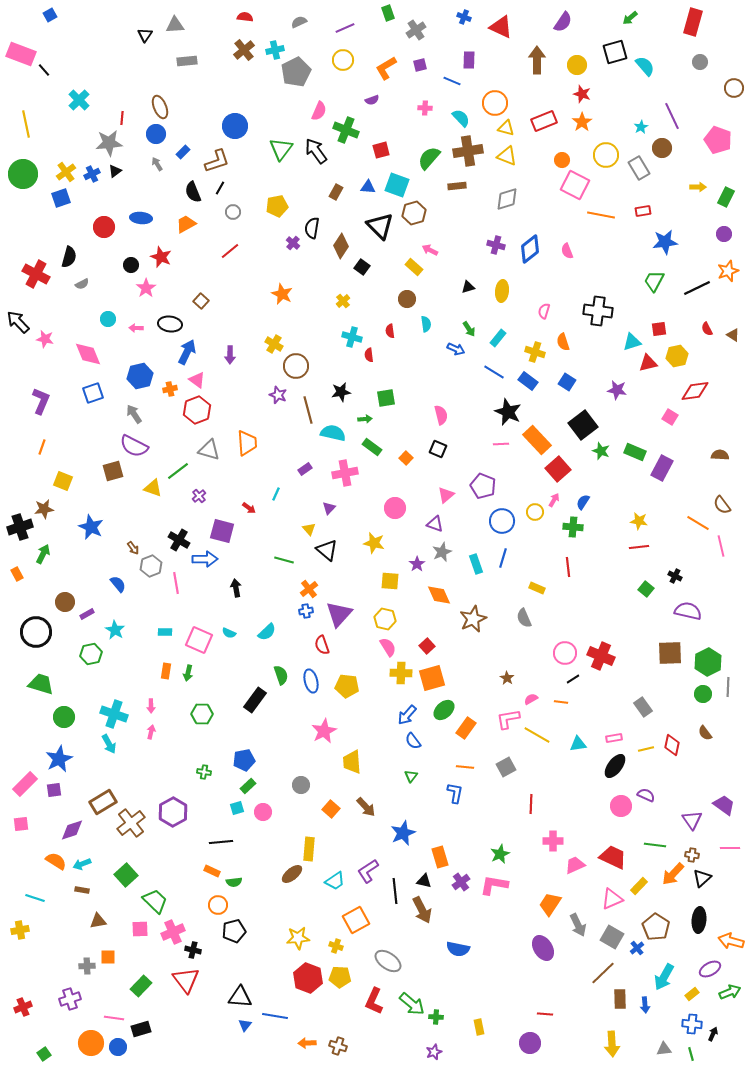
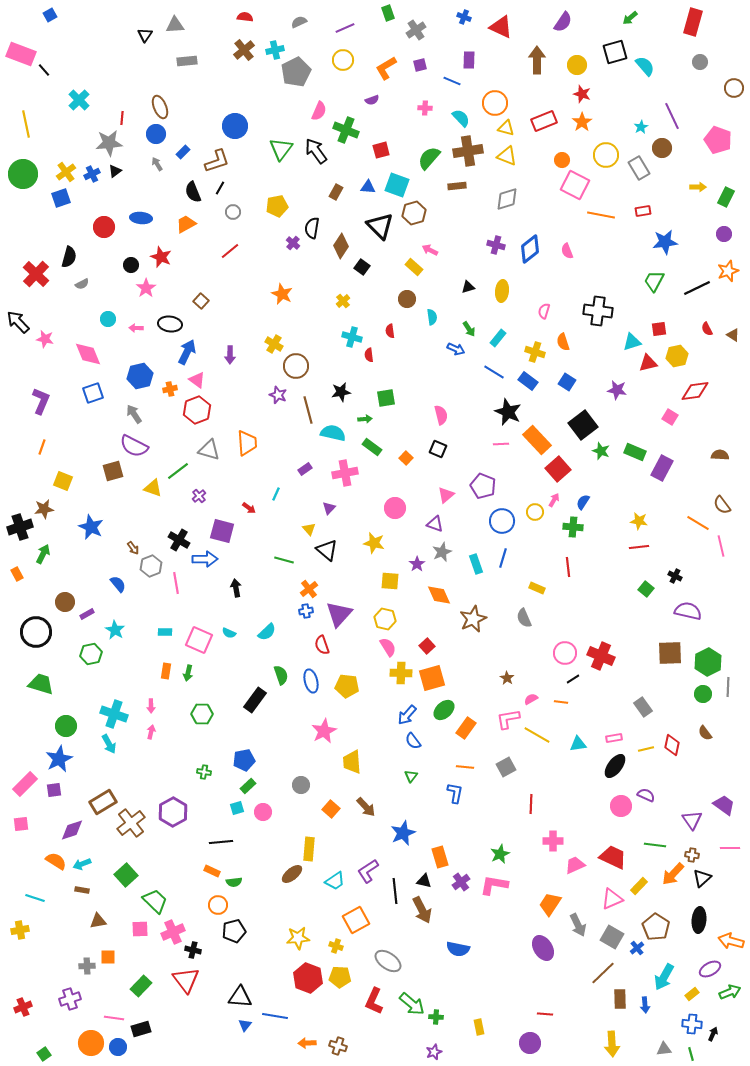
red cross at (36, 274): rotated 16 degrees clockwise
cyan semicircle at (426, 324): moved 6 px right, 7 px up
green circle at (64, 717): moved 2 px right, 9 px down
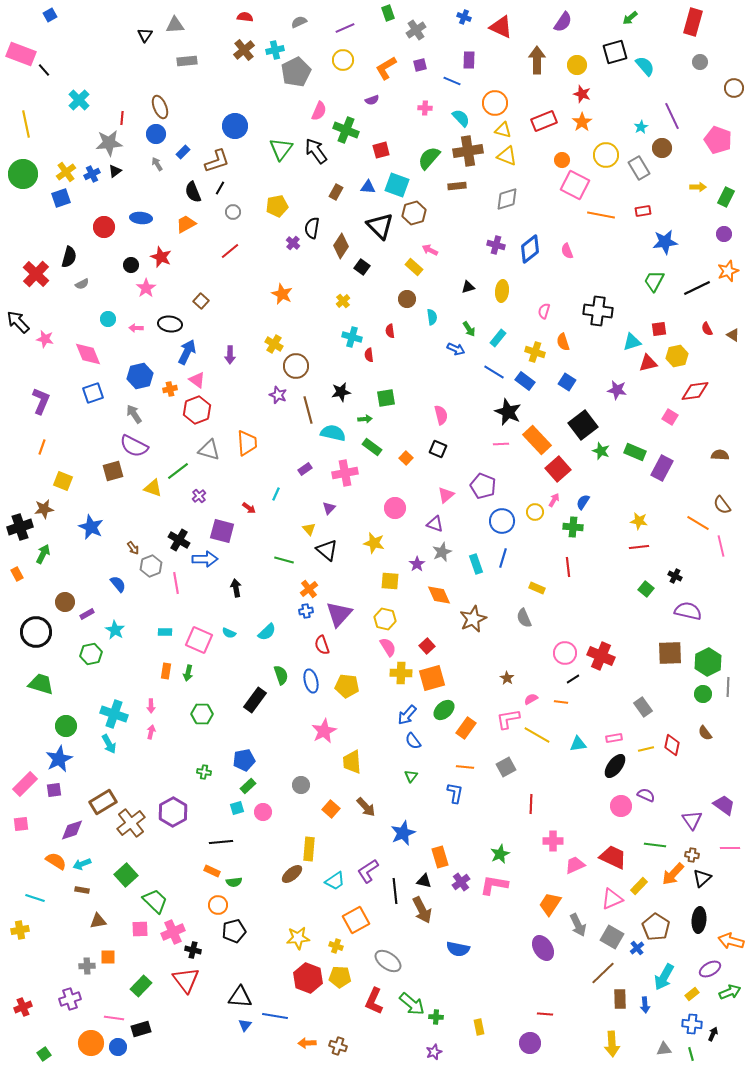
yellow triangle at (506, 128): moved 3 px left, 2 px down
blue rectangle at (528, 381): moved 3 px left
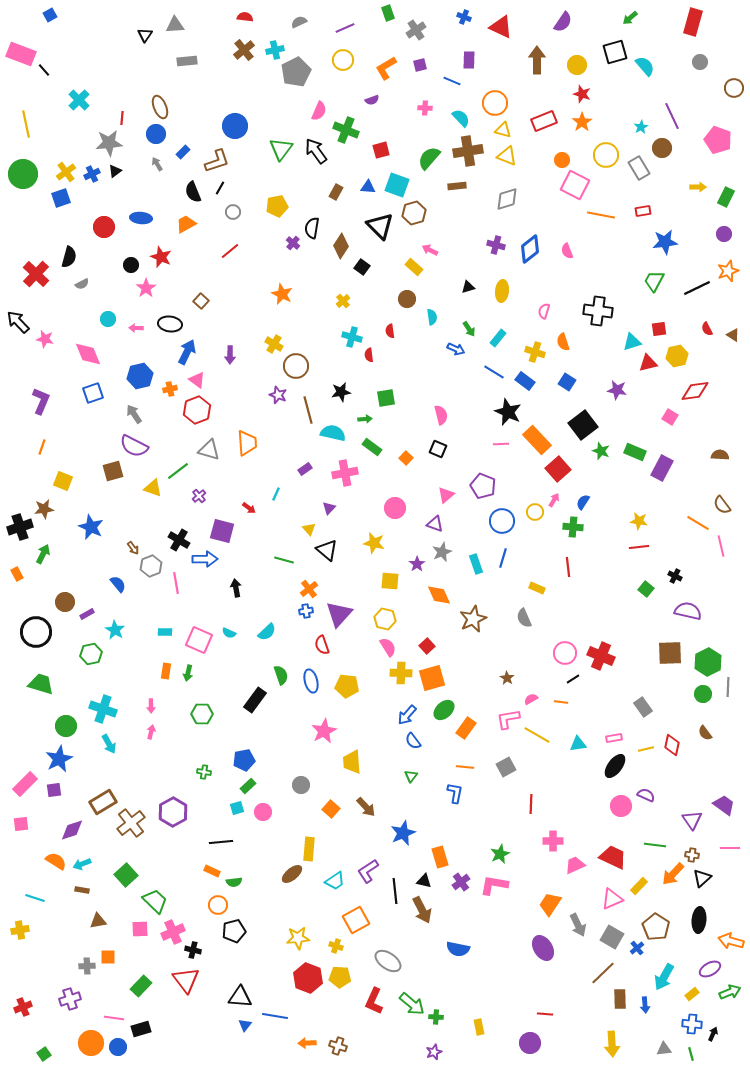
cyan cross at (114, 714): moved 11 px left, 5 px up
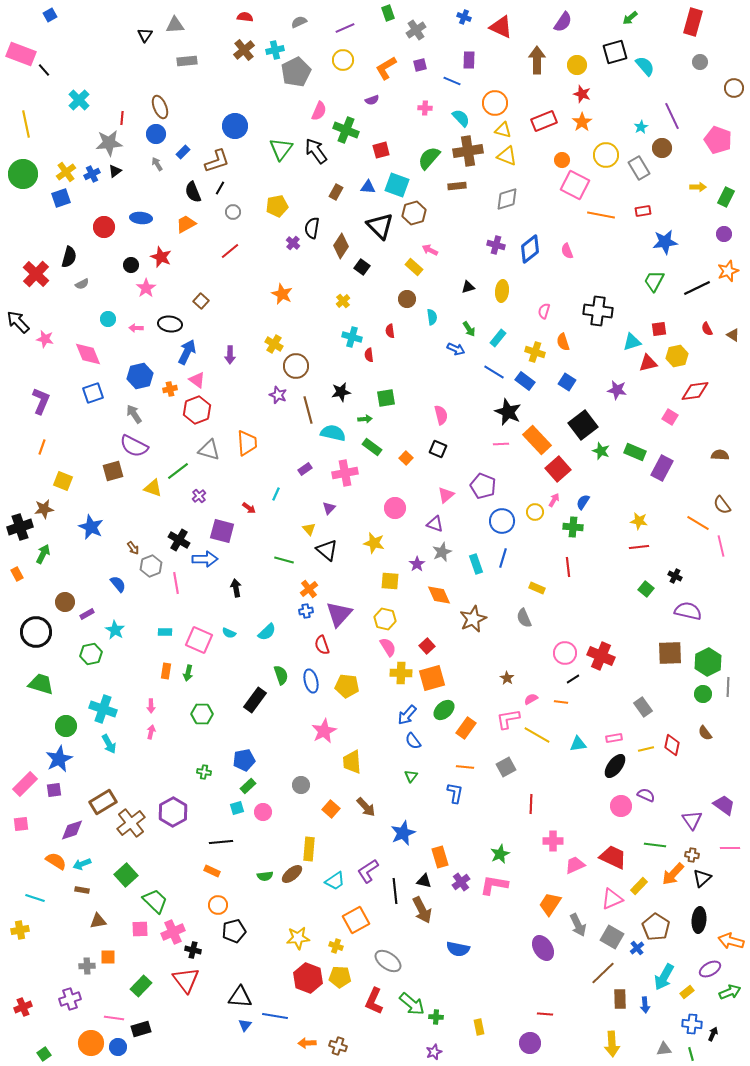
green semicircle at (234, 882): moved 31 px right, 6 px up
yellow rectangle at (692, 994): moved 5 px left, 2 px up
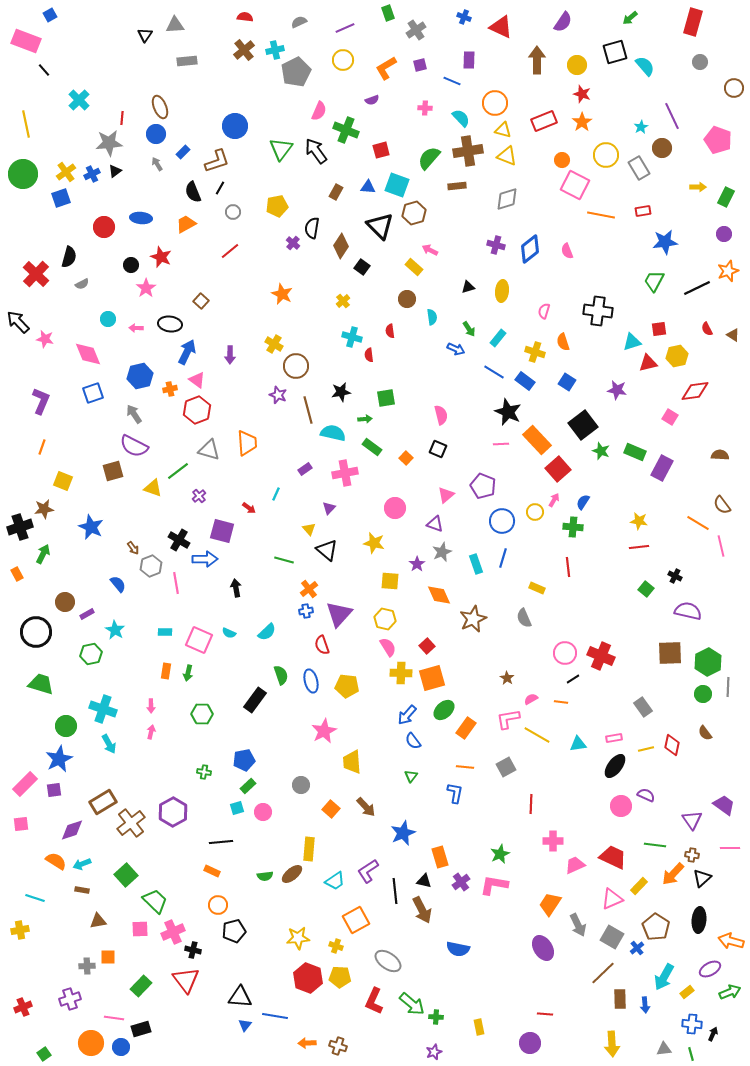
pink rectangle at (21, 54): moved 5 px right, 13 px up
blue circle at (118, 1047): moved 3 px right
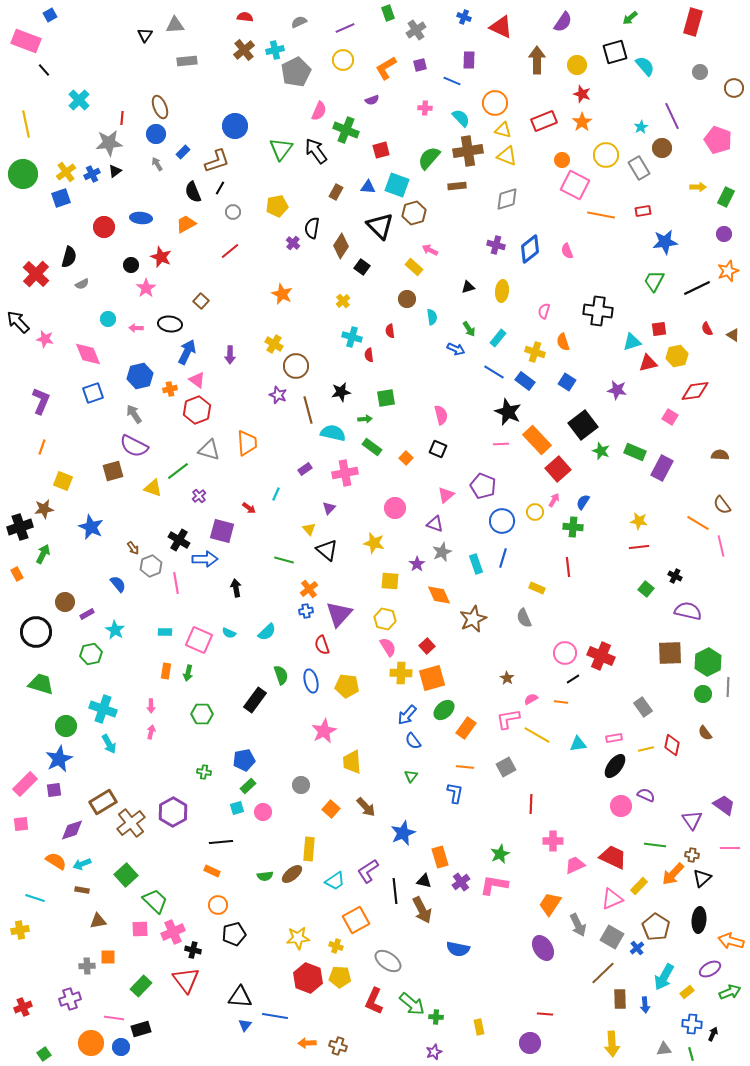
gray circle at (700, 62): moved 10 px down
black pentagon at (234, 931): moved 3 px down
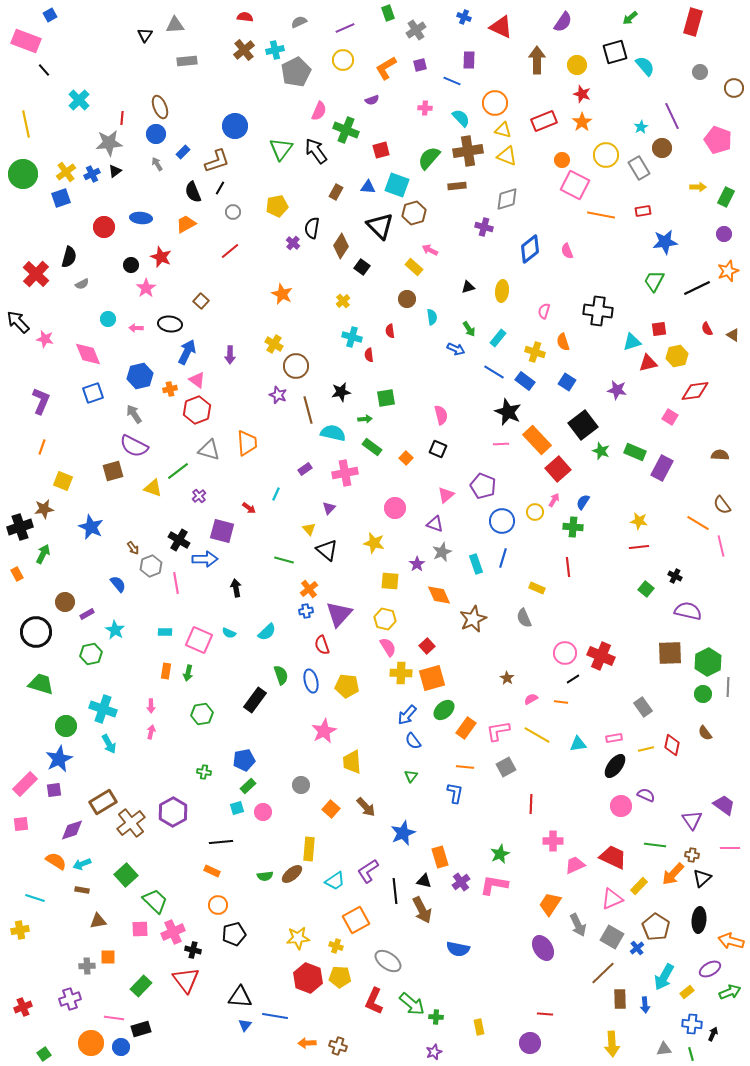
purple cross at (496, 245): moved 12 px left, 18 px up
green hexagon at (202, 714): rotated 10 degrees counterclockwise
pink L-shape at (508, 719): moved 10 px left, 12 px down
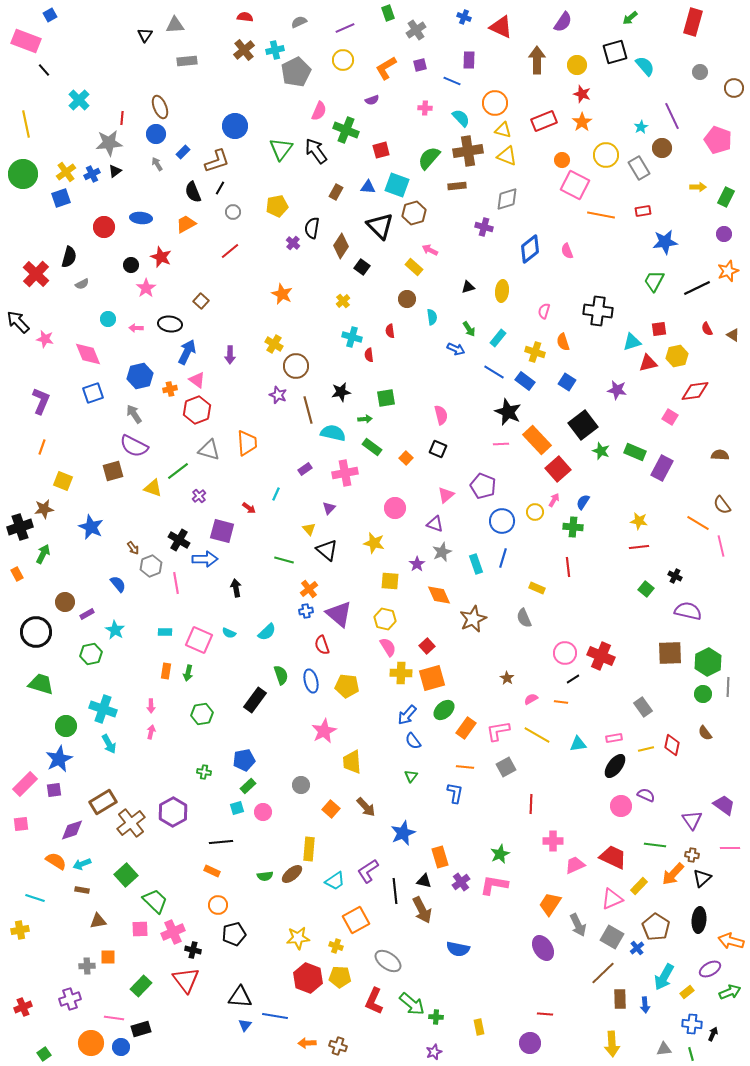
purple triangle at (339, 614): rotated 32 degrees counterclockwise
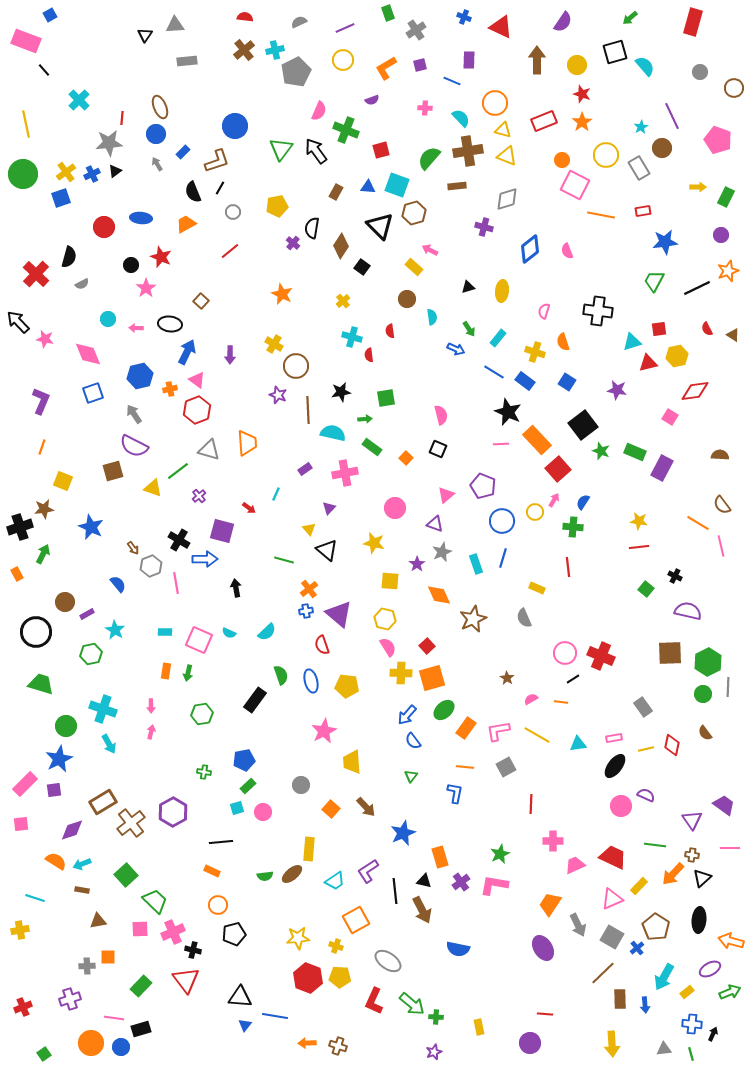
purple circle at (724, 234): moved 3 px left, 1 px down
brown line at (308, 410): rotated 12 degrees clockwise
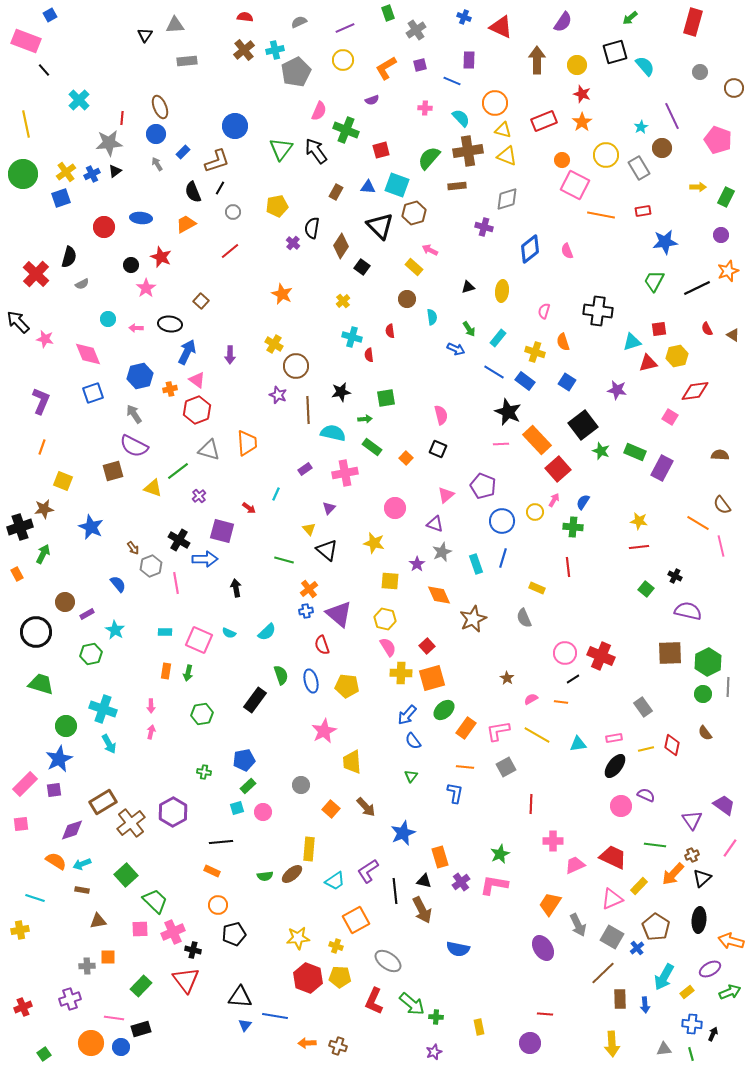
pink line at (730, 848): rotated 54 degrees counterclockwise
brown cross at (692, 855): rotated 32 degrees counterclockwise
